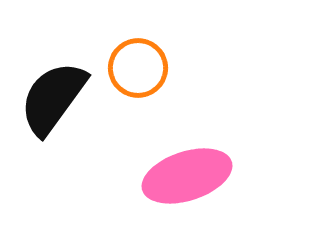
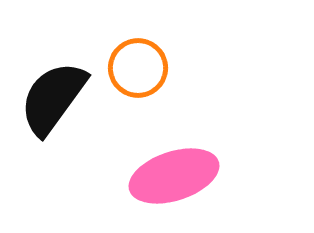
pink ellipse: moved 13 px left
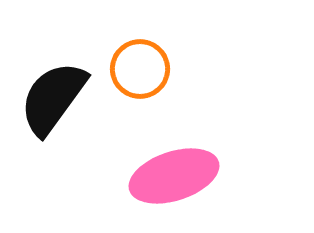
orange circle: moved 2 px right, 1 px down
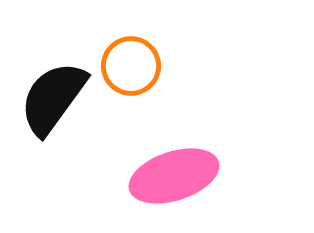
orange circle: moved 9 px left, 3 px up
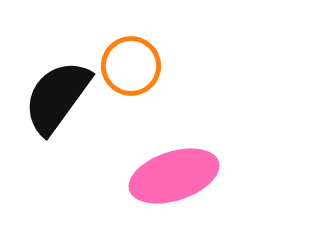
black semicircle: moved 4 px right, 1 px up
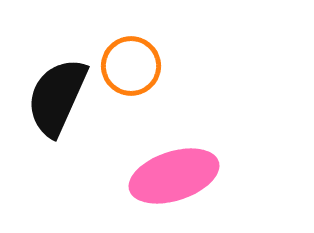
black semicircle: rotated 12 degrees counterclockwise
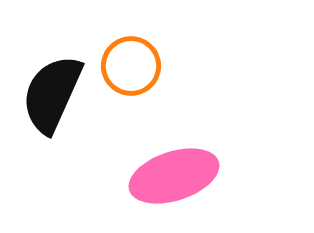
black semicircle: moved 5 px left, 3 px up
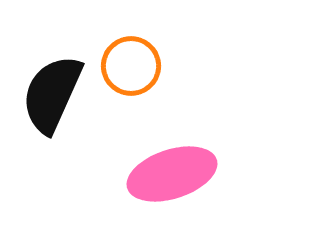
pink ellipse: moved 2 px left, 2 px up
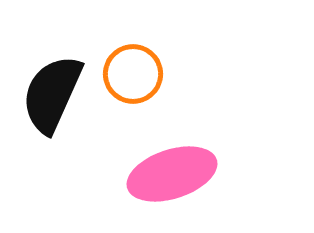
orange circle: moved 2 px right, 8 px down
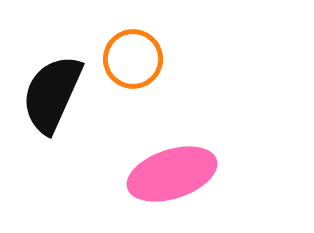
orange circle: moved 15 px up
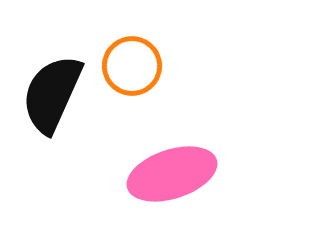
orange circle: moved 1 px left, 7 px down
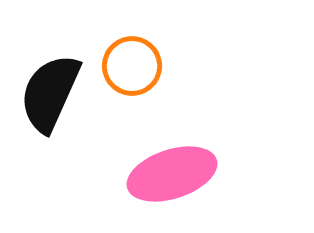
black semicircle: moved 2 px left, 1 px up
